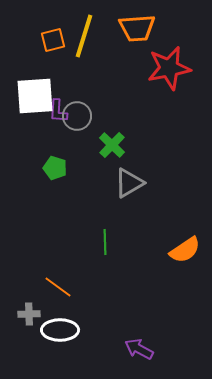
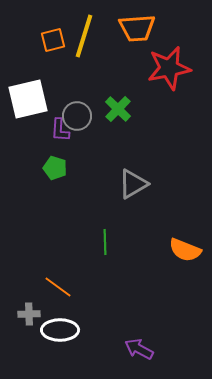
white square: moved 7 px left, 3 px down; rotated 9 degrees counterclockwise
purple L-shape: moved 2 px right, 19 px down
green cross: moved 6 px right, 36 px up
gray triangle: moved 4 px right, 1 px down
orange semicircle: rotated 56 degrees clockwise
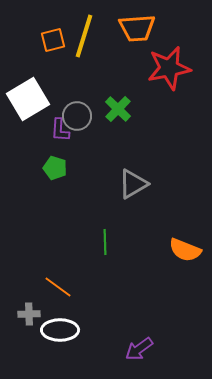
white square: rotated 18 degrees counterclockwise
purple arrow: rotated 64 degrees counterclockwise
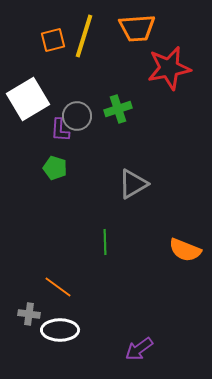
green cross: rotated 28 degrees clockwise
gray cross: rotated 10 degrees clockwise
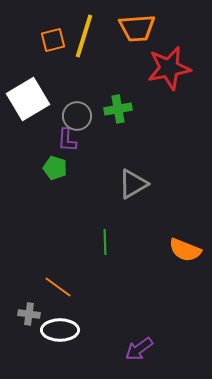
green cross: rotated 8 degrees clockwise
purple L-shape: moved 7 px right, 10 px down
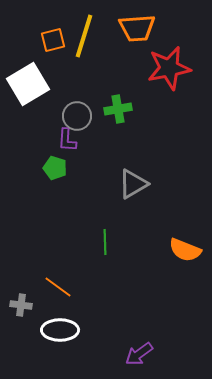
white square: moved 15 px up
gray cross: moved 8 px left, 9 px up
purple arrow: moved 5 px down
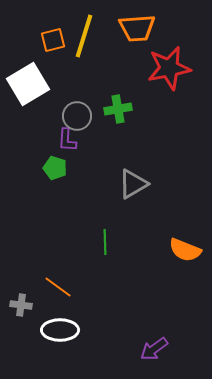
purple arrow: moved 15 px right, 5 px up
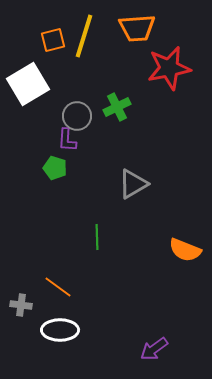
green cross: moved 1 px left, 2 px up; rotated 16 degrees counterclockwise
green line: moved 8 px left, 5 px up
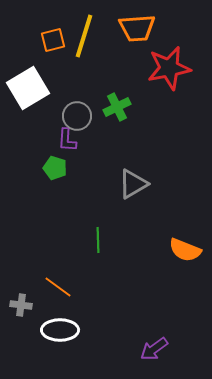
white square: moved 4 px down
green line: moved 1 px right, 3 px down
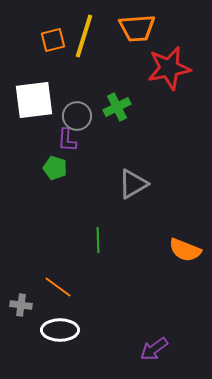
white square: moved 6 px right, 12 px down; rotated 24 degrees clockwise
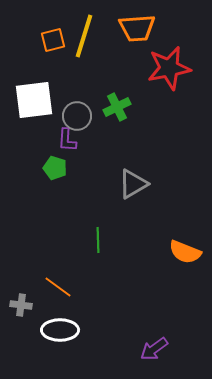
orange semicircle: moved 2 px down
